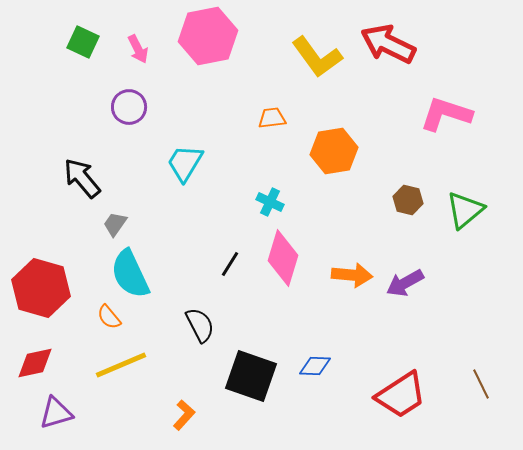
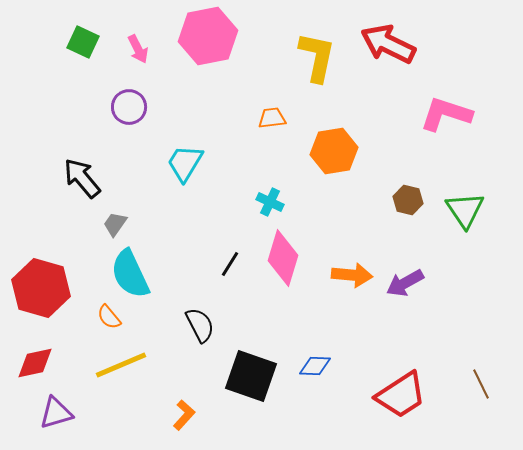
yellow L-shape: rotated 132 degrees counterclockwise
green triangle: rotated 24 degrees counterclockwise
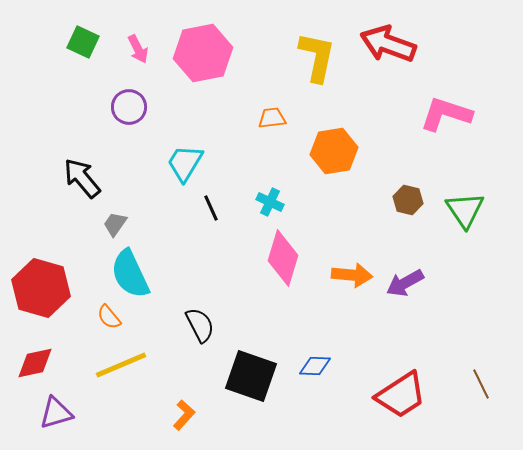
pink hexagon: moved 5 px left, 17 px down
red arrow: rotated 6 degrees counterclockwise
black line: moved 19 px left, 56 px up; rotated 56 degrees counterclockwise
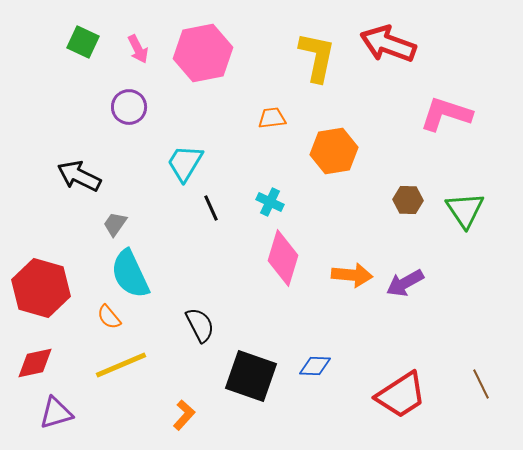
black arrow: moved 3 px left, 2 px up; rotated 24 degrees counterclockwise
brown hexagon: rotated 12 degrees counterclockwise
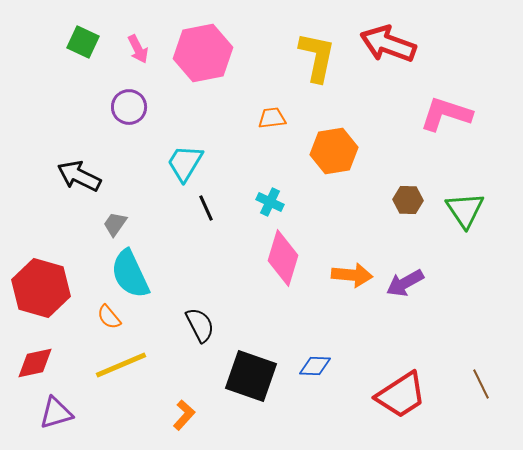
black line: moved 5 px left
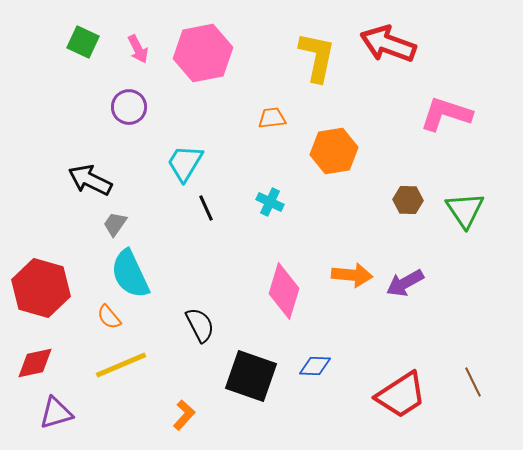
black arrow: moved 11 px right, 4 px down
pink diamond: moved 1 px right, 33 px down
brown line: moved 8 px left, 2 px up
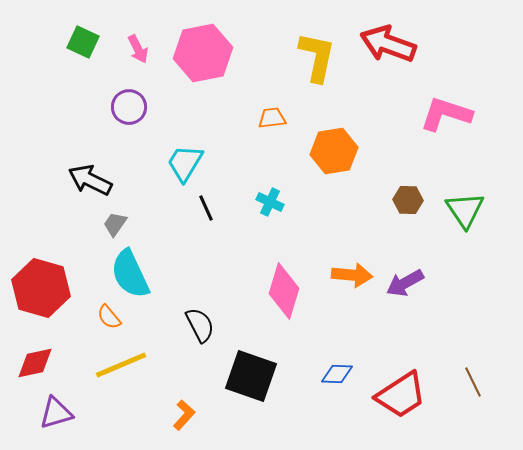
blue diamond: moved 22 px right, 8 px down
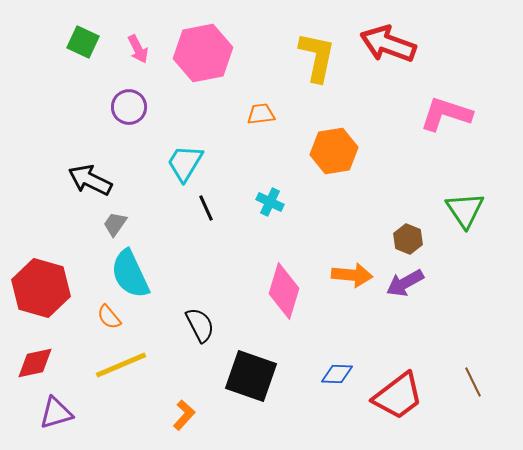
orange trapezoid: moved 11 px left, 4 px up
brown hexagon: moved 39 px down; rotated 20 degrees clockwise
red trapezoid: moved 3 px left, 1 px down; rotated 4 degrees counterclockwise
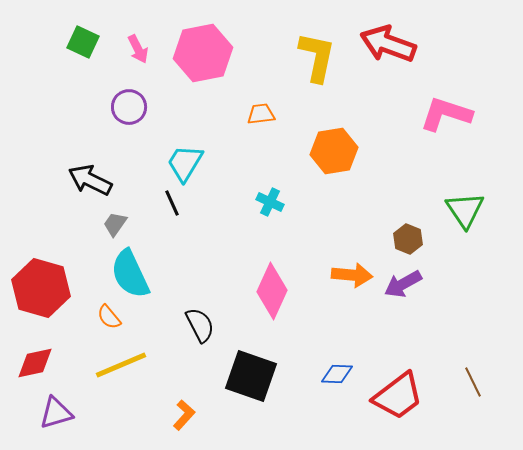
black line: moved 34 px left, 5 px up
purple arrow: moved 2 px left, 1 px down
pink diamond: moved 12 px left; rotated 8 degrees clockwise
